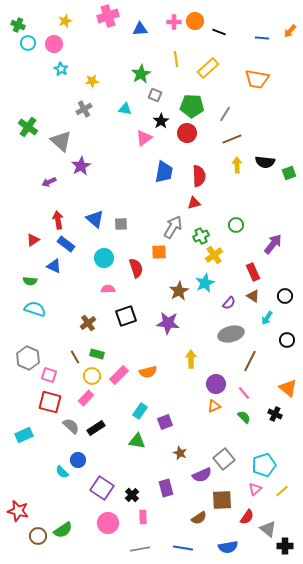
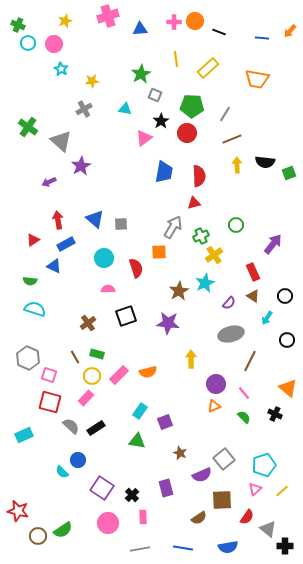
blue rectangle at (66, 244): rotated 66 degrees counterclockwise
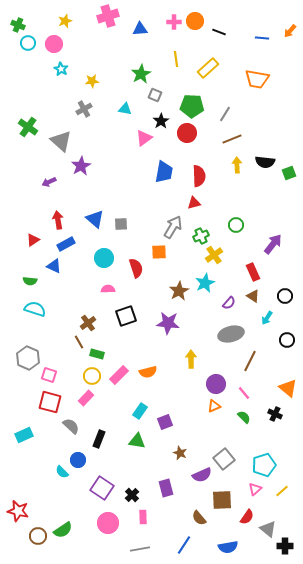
brown line at (75, 357): moved 4 px right, 15 px up
black rectangle at (96, 428): moved 3 px right, 11 px down; rotated 36 degrees counterclockwise
brown semicircle at (199, 518): rotated 84 degrees clockwise
blue line at (183, 548): moved 1 px right, 3 px up; rotated 66 degrees counterclockwise
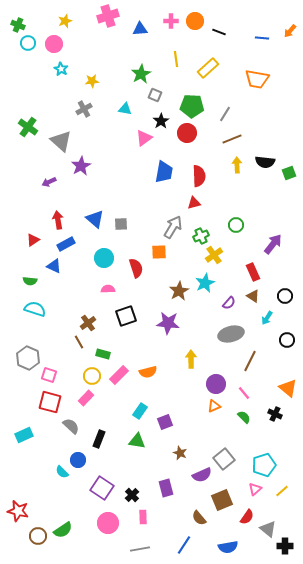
pink cross at (174, 22): moved 3 px left, 1 px up
green rectangle at (97, 354): moved 6 px right
brown square at (222, 500): rotated 20 degrees counterclockwise
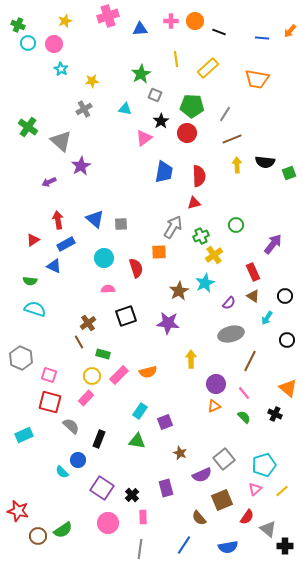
gray hexagon at (28, 358): moved 7 px left
gray line at (140, 549): rotated 72 degrees counterclockwise
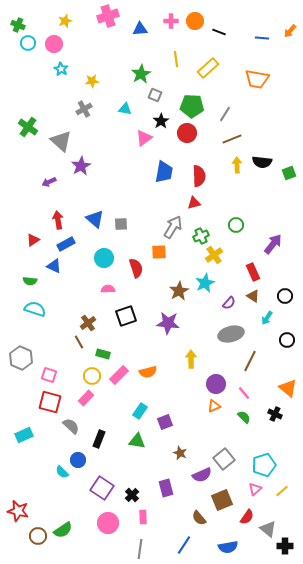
black semicircle at (265, 162): moved 3 px left
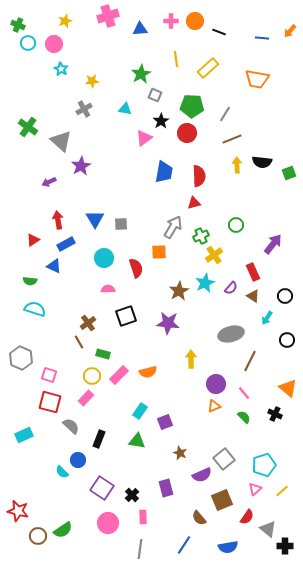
blue triangle at (95, 219): rotated 18 degrees clockwise
purple semicircle at (229, 303): moved 2 px right, 15 px up
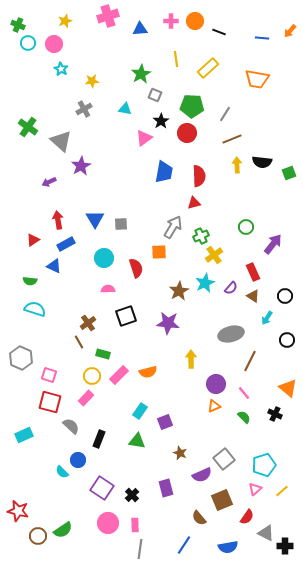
green circle at (236, 225): moved 10 px right, 2 px down
pink rectangle at (143, 517): moved 8 px left, 8 px down
gray triangle at (268, 529): moved 2 px left, 4 px down; rotated 12 degrees counterclockwise
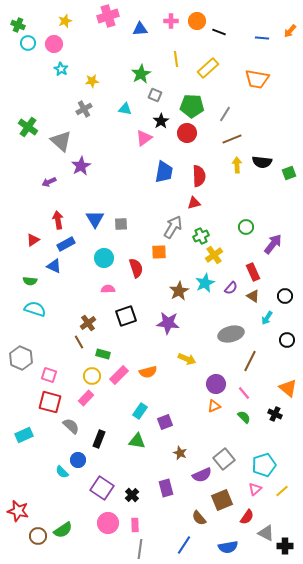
orange circle at (195, 21): moved 2 px right
yellow arrow at (191, 359): moved 4 px left; rotated 114 degrees clockwise
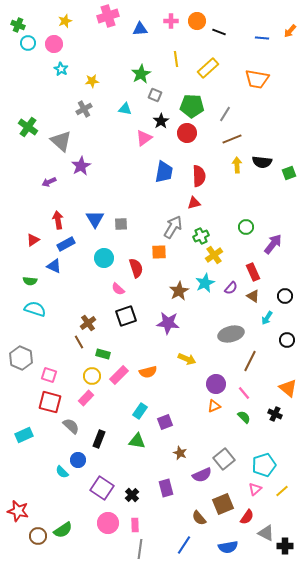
pink semicircle at (108, 289): moved 10 px right; rotated 136 degrees counterclockwise
brown square at (222, 500): moved 1 px right, 4 px down
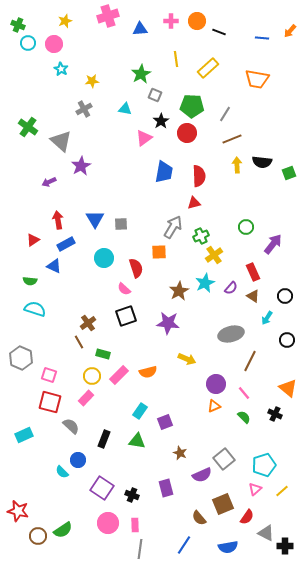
pink semicircle at (118, 289): moved 6 px right
black rectangle at (99, 439): moved 5 px right
black cross at (132, 495): rotated 24 degrees counterclockwise
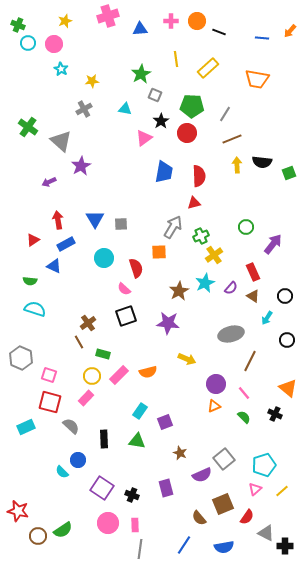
cyan rectangle at (24, 435): moved 2 px right, 8 px up
black rectangle at (104, 439): rotated 24 degrees counterclockwise
blue semicircle at (228, 547): moved 4 px left
